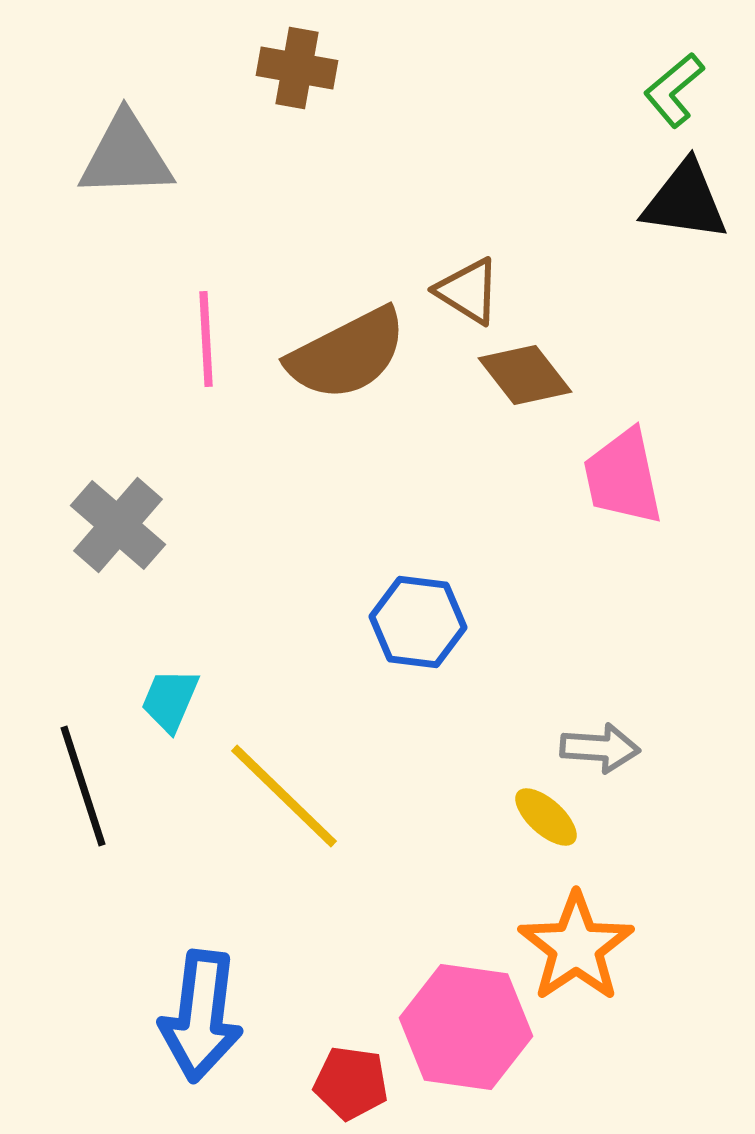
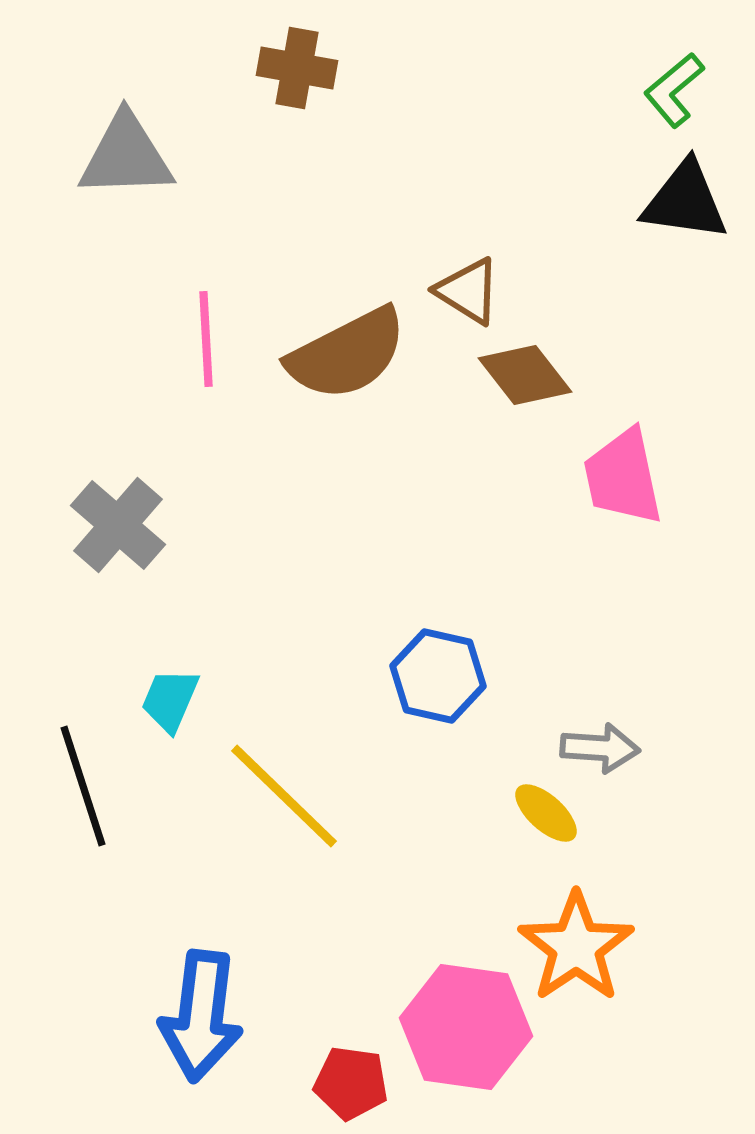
blue hexagon: moved 20 px right, 54 px down; rotated 6 degrees clockwise
yellow ellipse: moved 4 px up
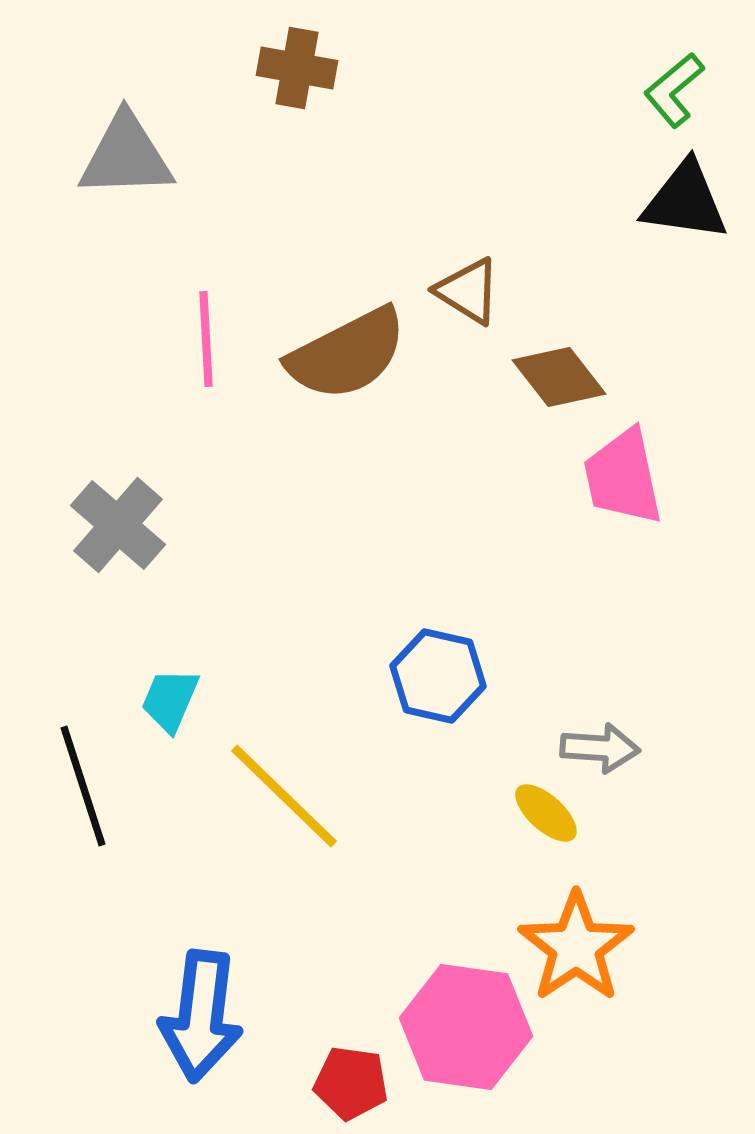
brown diamond: moved 34 px right, 2 px down
